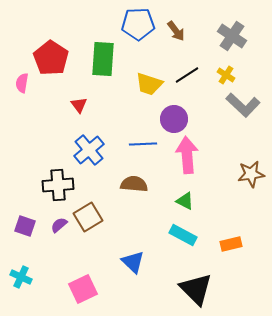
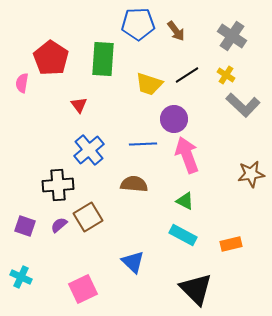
pink arrow: rotated 15 degrees counterclockwise
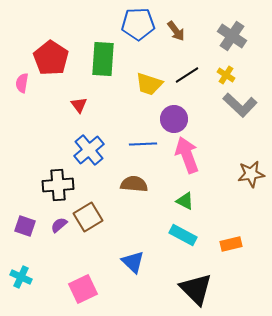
gray L-shape: moved 3 px left
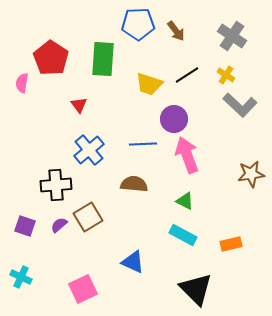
black cross: moved 2 px left
blue triangle: rotated 20 degrees counterclockwise
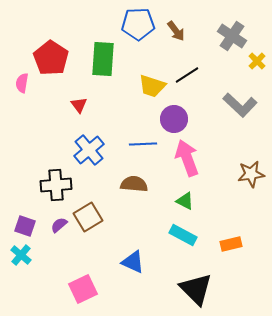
yellow cross: moved 31 px right, 14 px up; rotated 12 degrees clockwise
yellow trapezoid: moved 3 px right, 2 px down
pink arrow: moved 3 px down
cyan cross: moved 22 px up; rotated 15 degrees clockwise
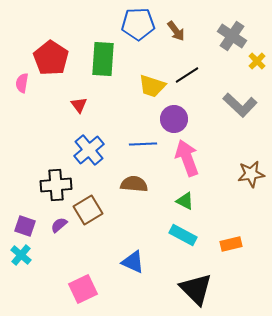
brown square: moved 7 px up
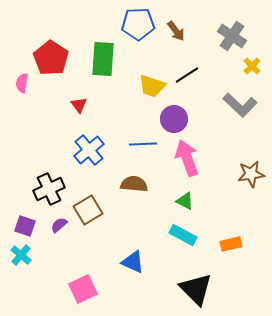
yellow cross: moved 5 px left, 5 px down
black cross: moved 7 px left, 4 px down; rotated 20 degrees counterclockwise
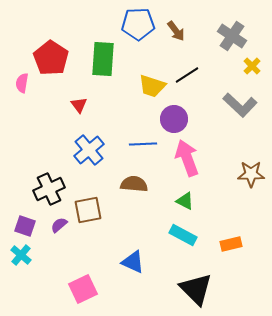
brown star: rotated 8 degrees clockwise
brown square: rotated 20 degrees clockwise
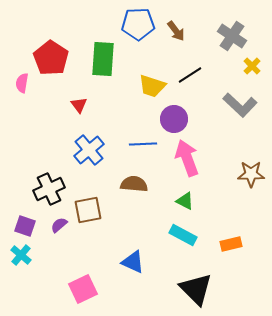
black line: moved 3 px right
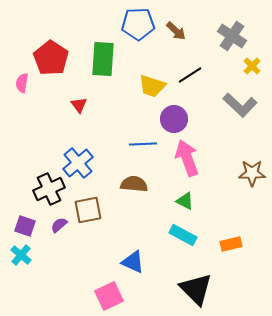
brown arrow: rotated 10 degrees counterclockwise
blue cross: moved 11 px left, 13 px down
brown star: moved 1 px right, 1 px up
pink square: moved 26 px right, 7 px down
